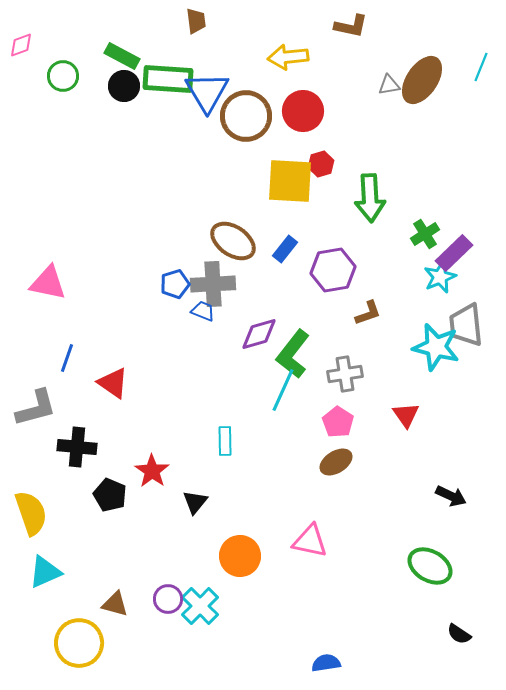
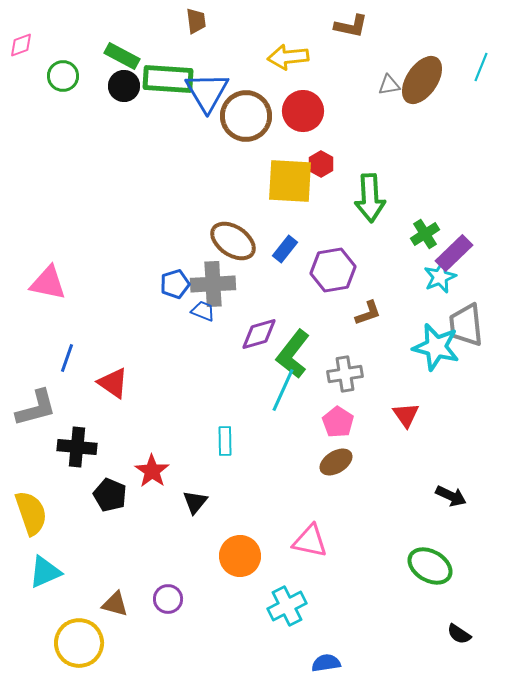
red hexagon at (321, 164): rotated 15 degrees counterclockwise
cyan cross at (200, 606): moved 87 px right; rotated 18 degrees clockwise
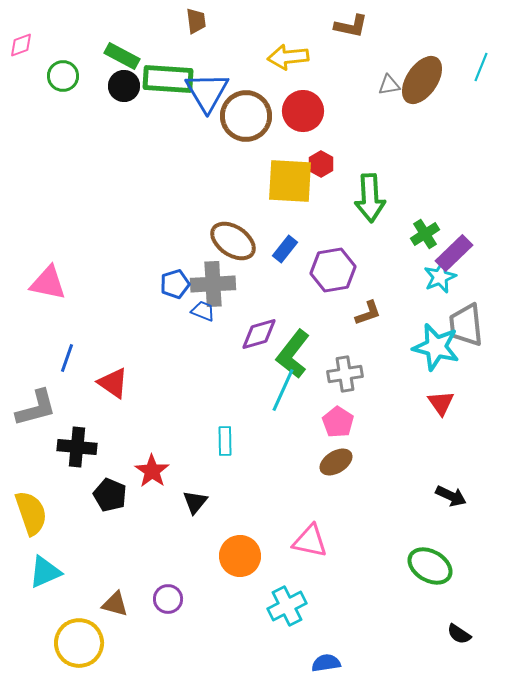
red triangle at (406, 415): moved 35 px right, 12 px up
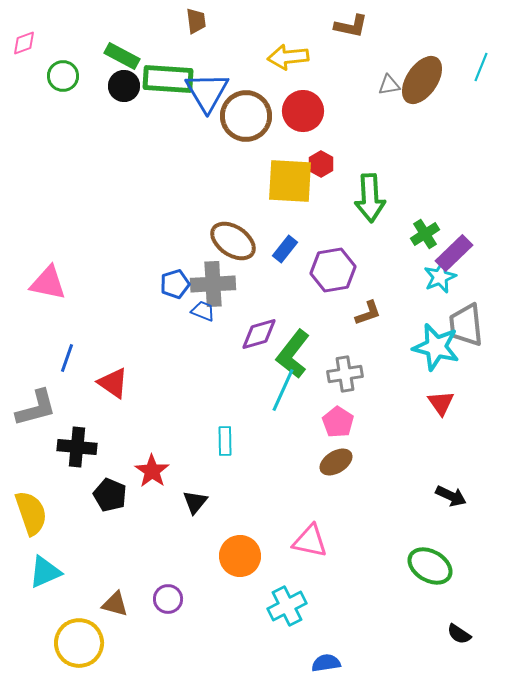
pink diamond at (21, 45): moved 3 px right, 2 px up
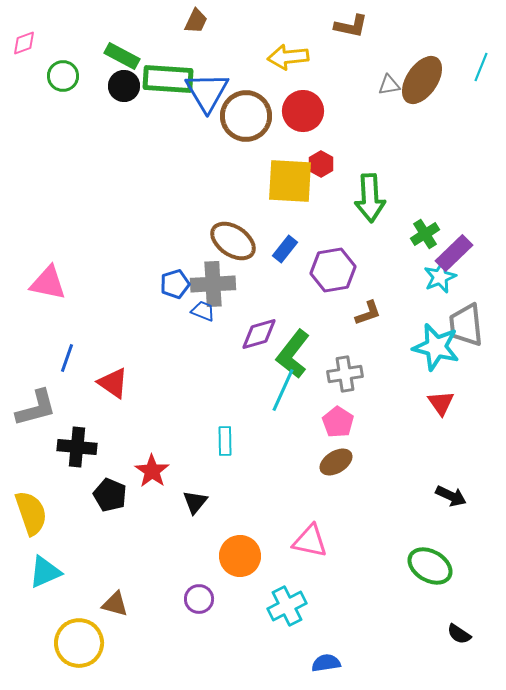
brown trapezoid at (196, 21): rotated 32 degrees clockwise
purple circle at (168, 599): moved 31 px right
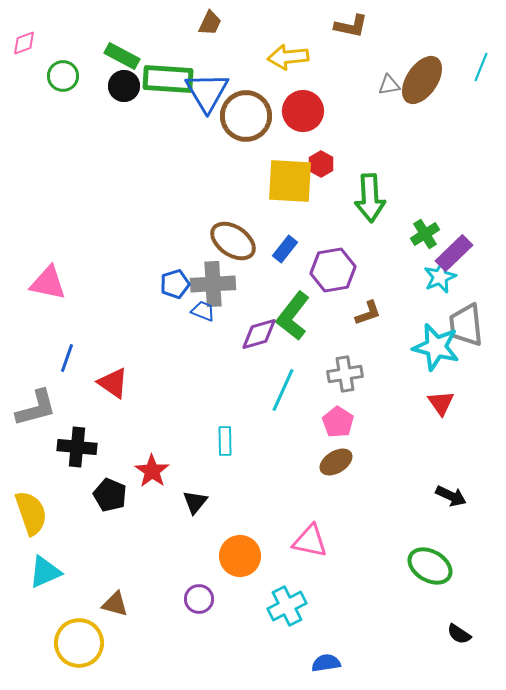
brown trapezoid at (196, 21): moved 14 px right, 2 px down
green L-shape at (293, 354): moved 38 px up
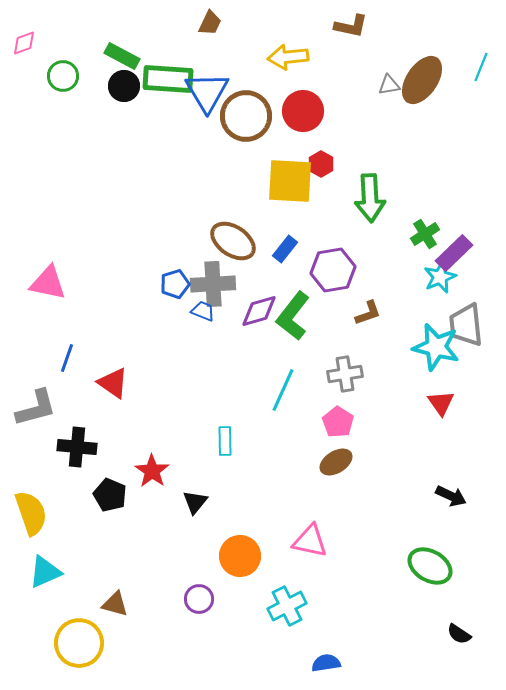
purple diamond at (259, 334): moved 23 px up
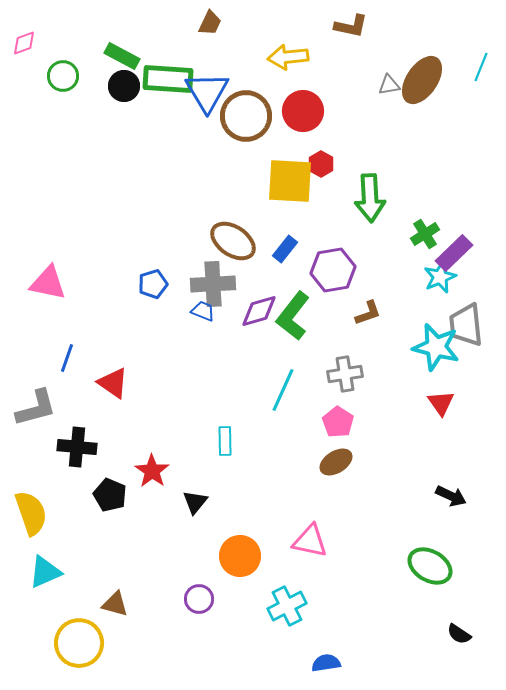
blue pentagon at (175, 284): moved 22 px left
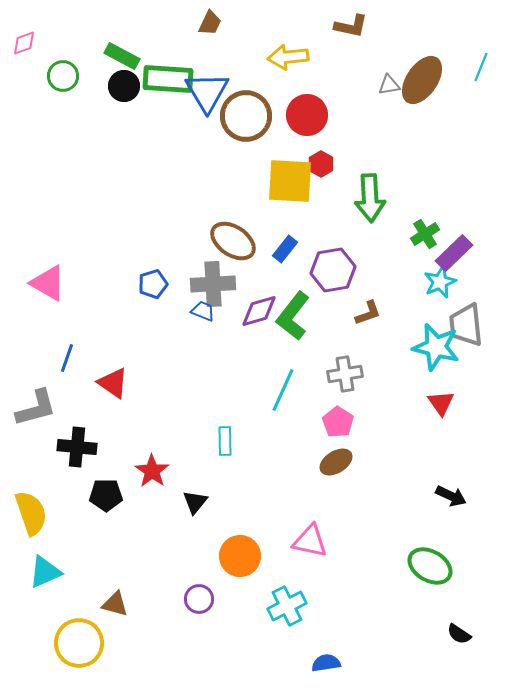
red circle at (303, 111): moved 4 px right, 4 px down
cyan star at (440, 277): moved 5 px down
pink triangle at (48, 283): rotated 18 degrees clockwise
black pentagon at (110, 495): moved 4 px left; rotated 24 degrees counterclockwise
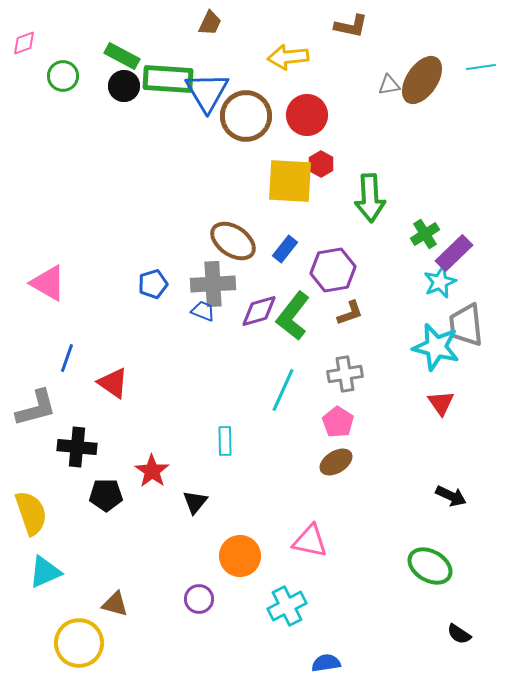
cyan line at (481, 67): rotated 60 degrees clockwise
brown L-shape at (368, 313): moved 18 px left
